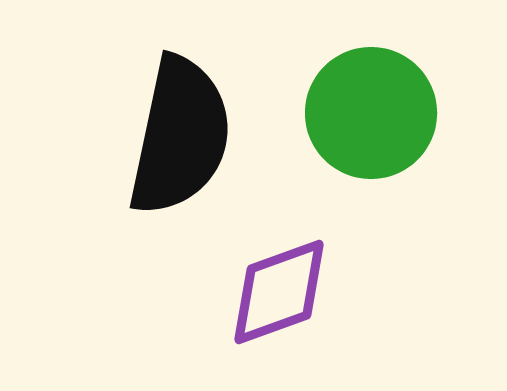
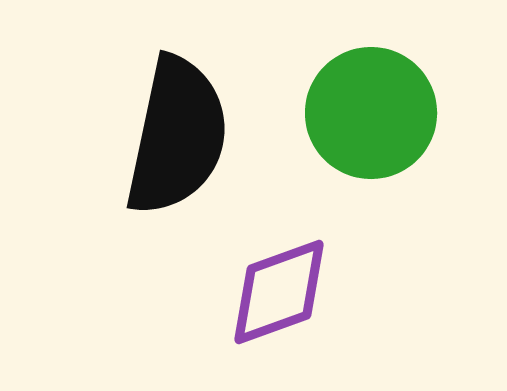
black semicircle: moved 3 px left
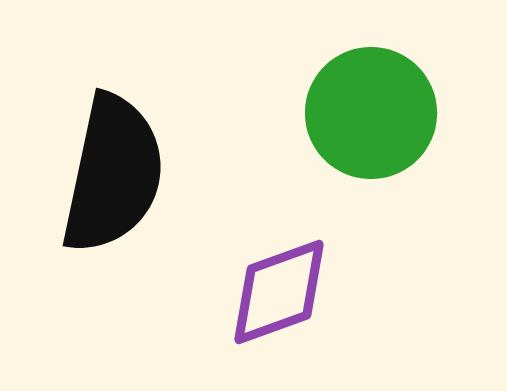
black semicircle: moved 64 px left, 38 px down
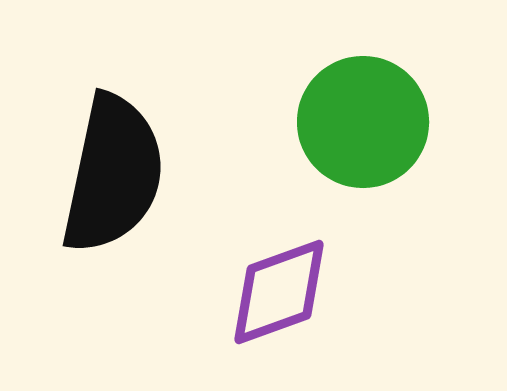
green circle: moved 8 px left, 9 px down
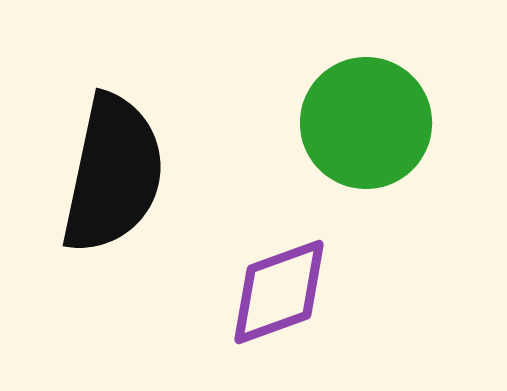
green circle: moved 3 px right, 1 px down
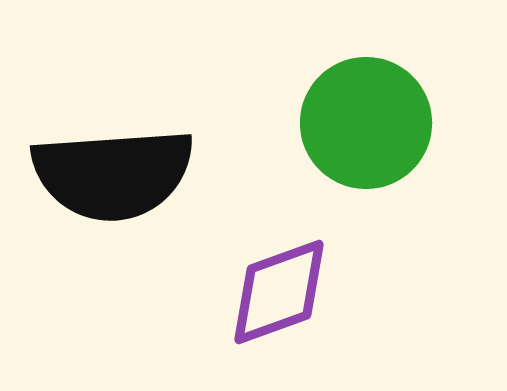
black semicircle: rotated 74 degrees clockwise
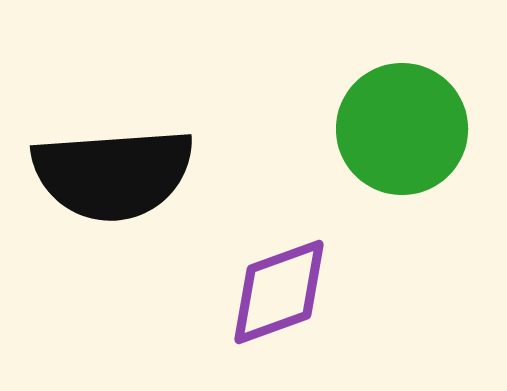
green circle: moved 36 px right, 6 px down
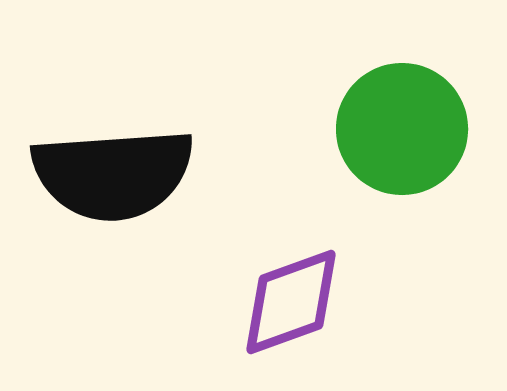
purple diamond: moved 12 px right, 10 px down
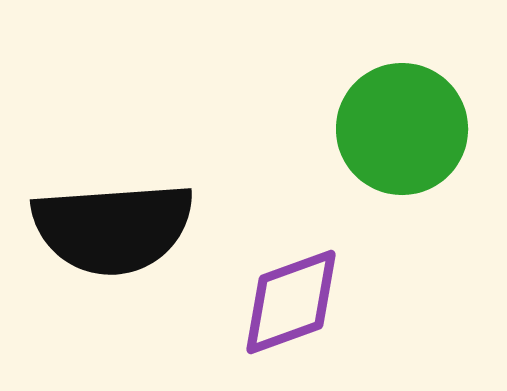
black semicircle: moved 54 px down
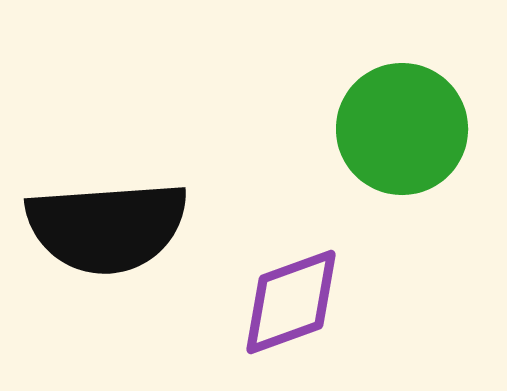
black semicircle: moved 6 px left, 1 px up
